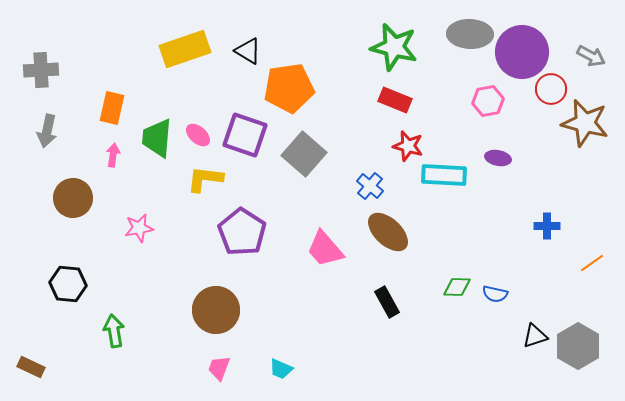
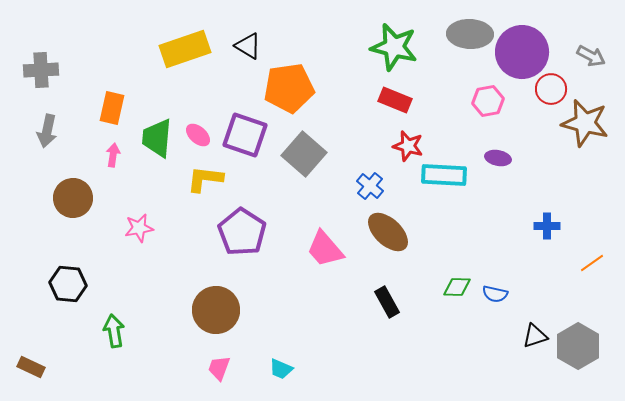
black triangle at (248, 51): moved 5 px up
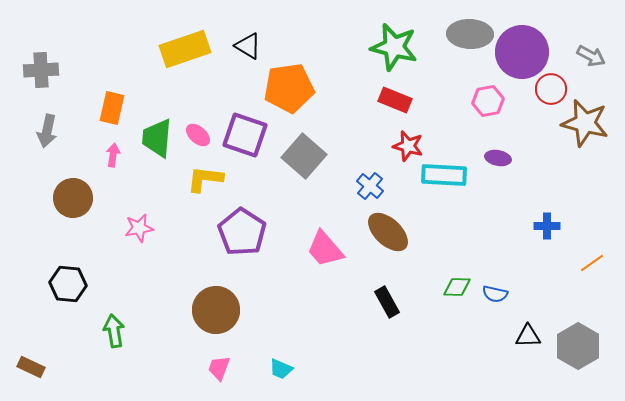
gray square at (304, 154): moved 2 px down
black triangle at (535, 336): moved 7 px left; rotated 16 degrees clockwise
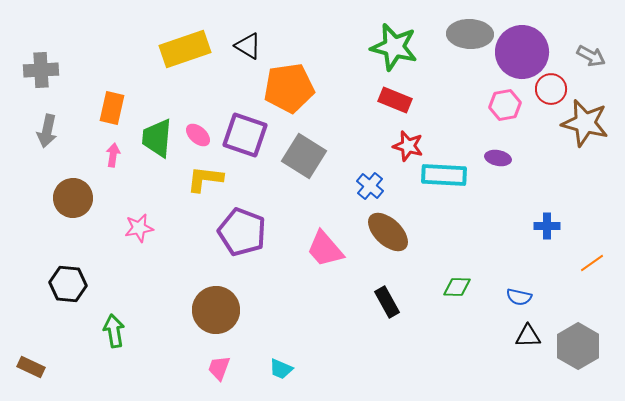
pink hexagon at (488, 101): moved 17 px right, 4 px down
gray square at (304, 156): rotated 9 degrees counterclockwise
purple pentagon at (242, 232): rotated 12 degrees counterclockwise
blue semicircle at (495, 294): moved 24 px right, 3 px down
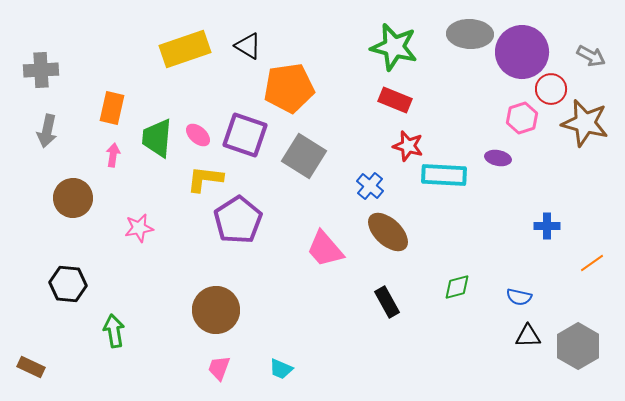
pink hexagon at (505, 105): moved 17 px right, 13 px down; rotated 8 degrees counterclockwise
purple pentagon at (242, 232): moved 4 px left, 12 px up; rotated 18 degrees clockwise
green diamond at (457, 287): rotated 16 degrees counterclockwise
